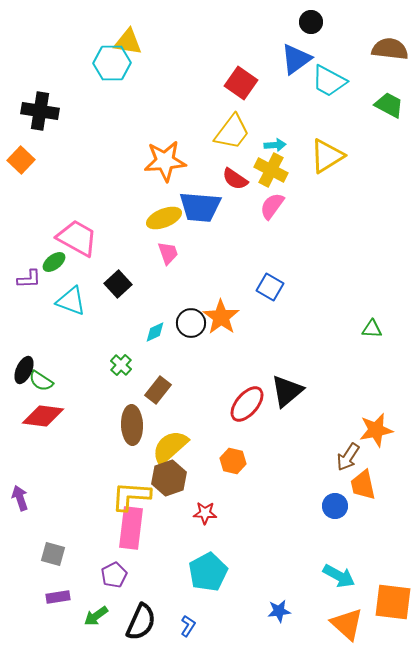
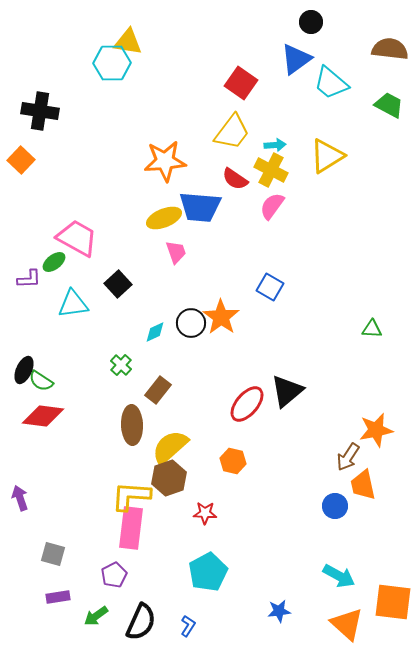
cyan trapezoid at (329, 81): moved 2 px right, 2 px down; rotated 12 degrees clockwise
pink trapezoid at (168, 253): moved 8 px right, 1 px up
cyan triangle at (71, 301): moved 2 px right, 3 px down; rotated 28 degrees counterclockwise
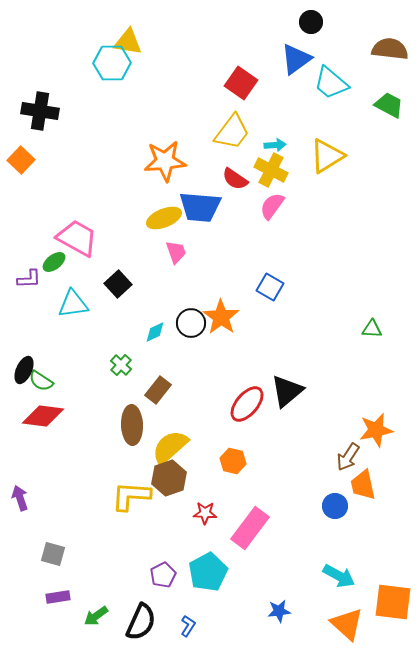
pink rectangle at (131, 528): moved 119 px right; rotated 30 degrees clockwise
purple pentagon at (114, 575): moved 49 px right
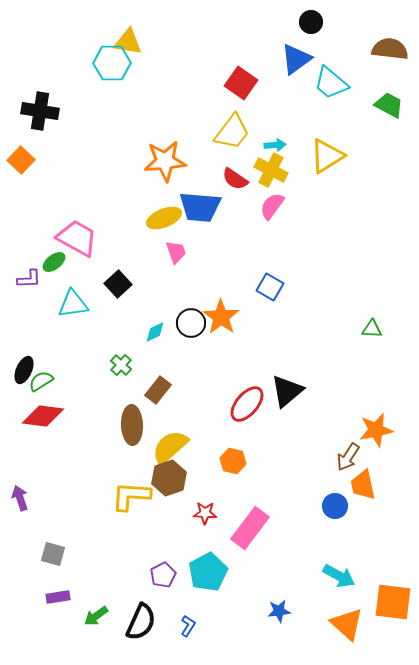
green semicircle at (41, 381): rotated 115 degrees clockwise
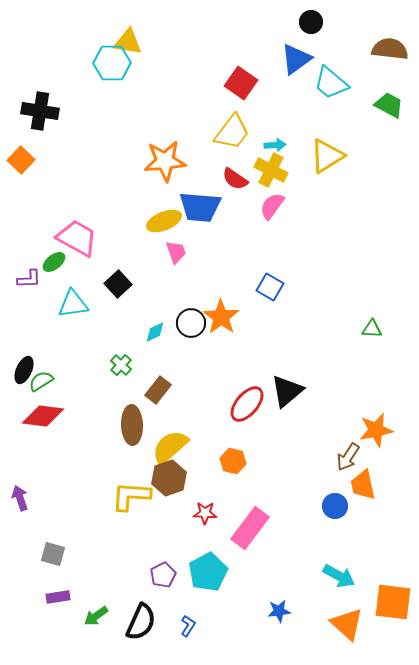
yellow ellipse at (164, 218): moved 3 px down
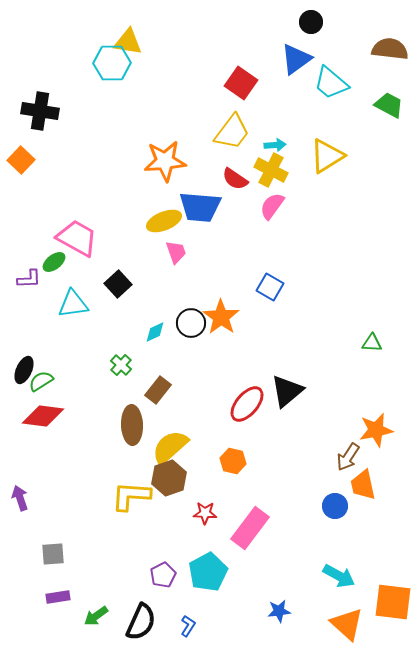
green triangle at (372, 329): moved 14 px down
gray square at (53, 554): rotated 20 degrees counterclockwise
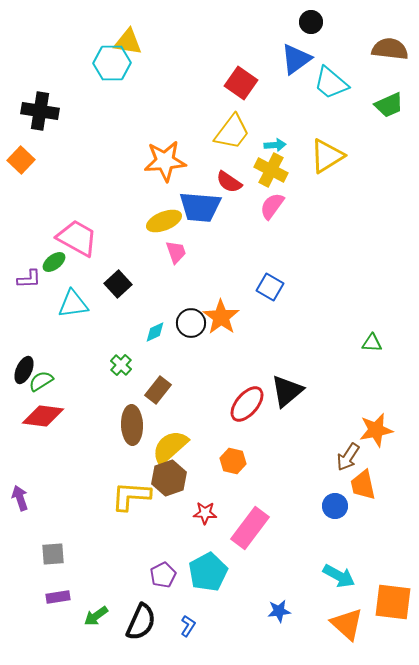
green trapezoid at (389, 105): rotated 128 degrees clockwise
red semicircle at (235, 179): moved 6 px left, 3 px down
